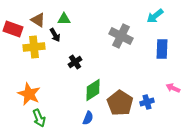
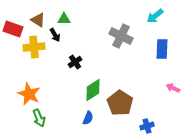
blue cross: moved 24 px down
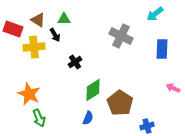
cyan arrow: moved 2 px up
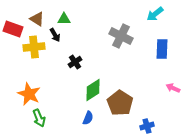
brown triangle: moved 1 px left, 1 px up
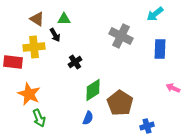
red rectangle: moved 33 px down; rotated 12 degrees counterclockwise
blue rectangle: moved 2 px left
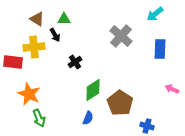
gray cross: rotated 15 degrees clockwise
pink arrow: moved 1 px left, 1 px down
blue cross: rotated 32 degrees clockwise
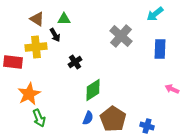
yellow cross: moved 2 px right
orange star: rotated 20 degrees clockwise
brown pentagon: moved 7 px left, 16 px down
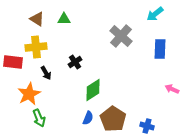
black arrow: moved 9 px left, 38 px down
